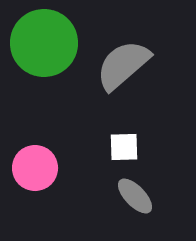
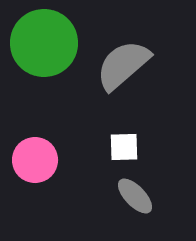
pink circle: moved 8 px up
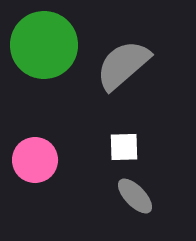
green circle: moved 2 px down
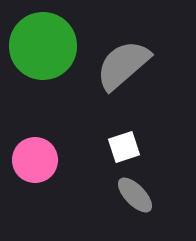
green circle: moved 1 px left, 1 px down
white square: rotated 16 degrees counterclockwise
gray ellipse: moved 1 px up
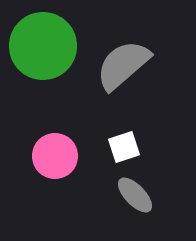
pink circle: moved 20 px right, 4 px up
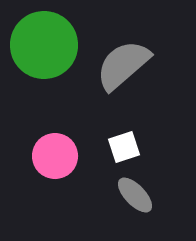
green circle: moved 1 px right, 1 px up
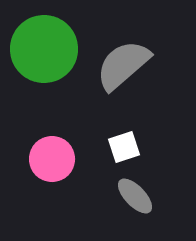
green circle: moved 4 px down
pink circle: moved 3 px left, 3 px down
gray ellipse: moved 1 px down
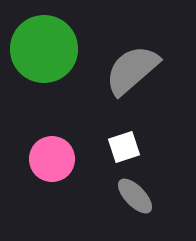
gray semicircle: moved 9 px right, 5 px down
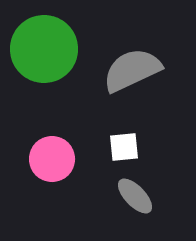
gray semicircle: rotated 16 degrees clockwise
white square: rotated 12 degrees clockwise
